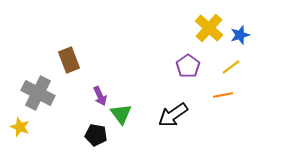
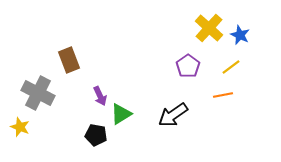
blue star: rotated 30 degrees counterclockwise
green triangle: rotated 35 degrees clockwise
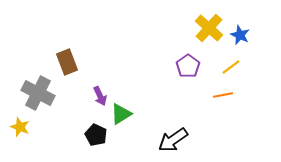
brown rectangle: moved 2 px left, 2 px down
black arrow: moved 25 px down
black pentagon: rotated 15 degrees clockwise
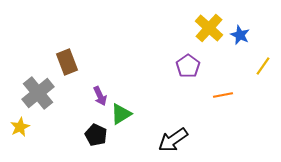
yellow line: moved 32 px right, 1 px up; rotated 18 degrees counterclockwise
gray cross: rotated 24 degrees clockwise
yellow star: rotated 24 degrees clockwise
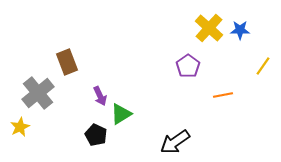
blue star: moved 5 px up; rotated 24 degrees counterclockwise
black arrow: moved 2 px right, 2 px down
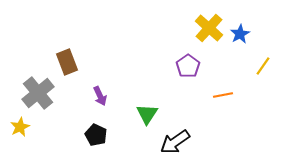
blue star: moved 4 px down; rotated 30 degrees counterclockwise
green triangle: moved 26 px right; rotated 25 degrees counterclockwise
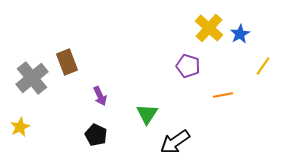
purple pentagon: rotated 20 degrees counterclockwise
gray cross: moved 6 px left, 15 px up
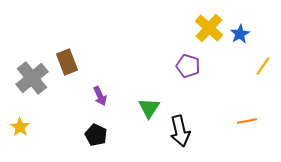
orange line: moved 24 px right, 26 px down
green triangle: moved 2 px right, 6 px up
yellow star: rotated 12 degrees counterclockwise
black arrow: moved 5 px right, 11 px up; rotated 68 degrees counterclockwise
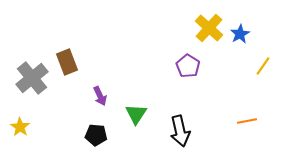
purple pentagon: rotated 15 degrees clockwise
green triangle: moved 13 px left, 6 px down
black pentagon: rotated 20 degrees counterclockwise
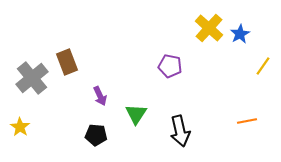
purple pentagon: moved 18 px left; rotated 20 degrees counterclockwise
